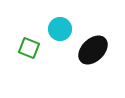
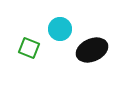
black ellipse: moved 1 px left; rotated 20 degrees clockwise
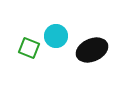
cyan circle: moved 4 px left, 7 px down
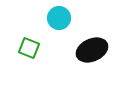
cyan circle: moved 3 px right, 18 px up
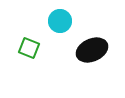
cyan circle: moved 1 px right, 3 px down
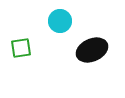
green square: moved 8 px left; rotated 30 degrees counterclockwise
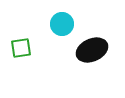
cyan circle: moved 2 px right, 3 px down
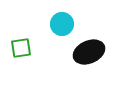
black ellipse: moved 3 px left, 2 px down
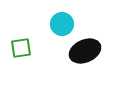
black ellipse: moved 4 px left, 1 px up
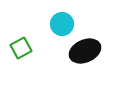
green square: rotated 20 degrees counterclockwise
